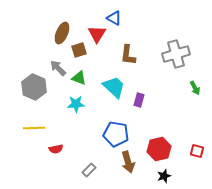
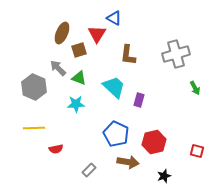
blue pentagon: rotated 15 degrees clockwise
red hexagon: moved 5 px left, 7 px up
brown arrow: rotated 65 degrees counterclockwise
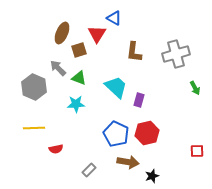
brown L-shape: moved 6 px right, 3 px up
cyan trapezoid: moved 2 px right
red hexagon: moved 7 px left, 9 px up
red square: rotated 16 degrees counterclockwise
black star: moved 12 px left
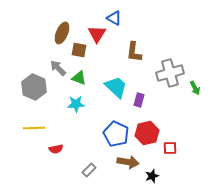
brown square: rotated 28 degrees clockwise
gray cross: moved 6 px left, 19 px down
red square: moved 27 px left, 3 px up
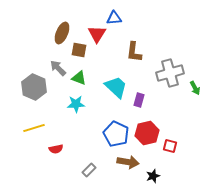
blue triangle: rotated 35 degrees counterclockwise
yellow line: rotated 15 degrees counterclockwise
red square: moved 2 px up; rotated 16 degrees clockwise
black star: moved 1 px right
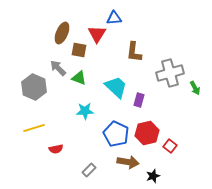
cyan star: moved 9 px right, 7 px down
red square: rotated 24 degrees clockwise
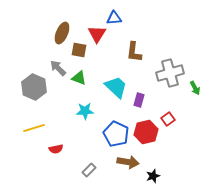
red hexagon: moved 1 px left, 1 px up
red square: moved 2 px left, 27 px up; rotated 16 degrees clockwise
